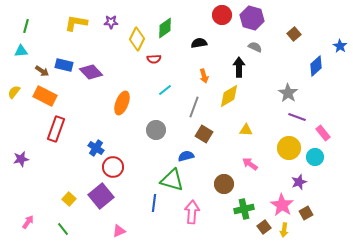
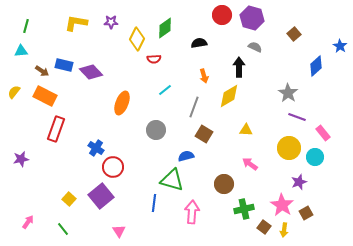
brown square at (264, 227): rotated 16 degrees counterclockwise
pink triangle at (119, 231): rotated 40 degrees counterclockwise
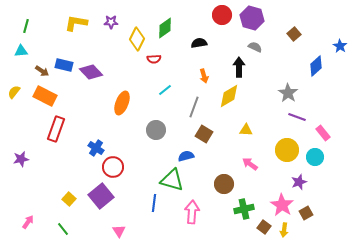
yellow circle at (289, 148): moved 2 px left, 2 px down
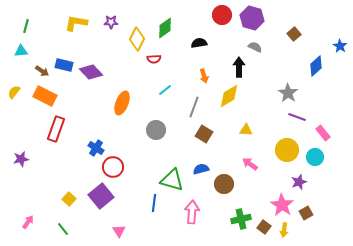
blue semicircle at (186, 156): moved 15 px right, 13 px down
green cross at (244, 209): moved 3 px left, 10 px down
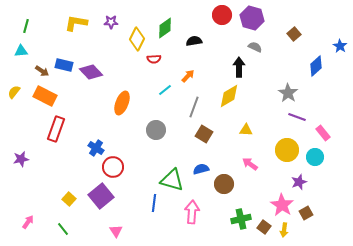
black semicircle at (199, 43): moved 5 px left, 2 px up
orange arrow at (204, 76): moved 16 px left; rotated 120 degrees counterclockwise
pink triangle at (119, 231): moved 3 px left
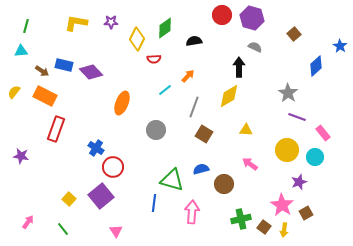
purple star at (21, 159): moved 3 px up; rotated 21 degrees clockwise
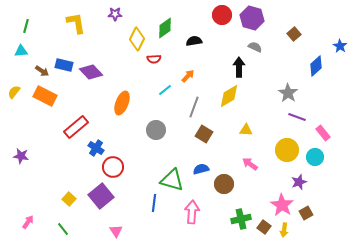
purple star at (111, 22): moved 4 px right, 8 px up
yellow L-shape at (76, 23): rotated 70 degrees clockwise
red rectangle at (56, 129): moved 20 px right, 2 px up; rotated 30 degrees clockwise
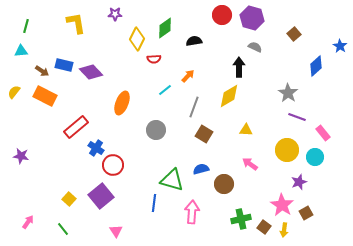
red circle at (113, 167): moved 2 px up
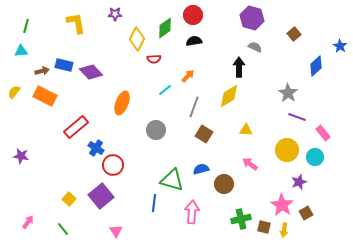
red circle at (222, 15): moved 29 px left
brown arrow at (42, 71): rotated 48 degrees counterclockwise
brown square at (264, 227): rotated 24 degrees counterclockwise
